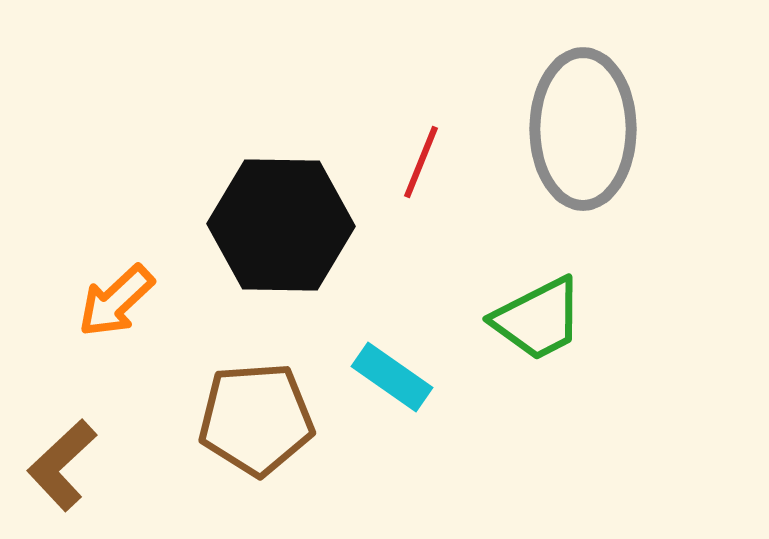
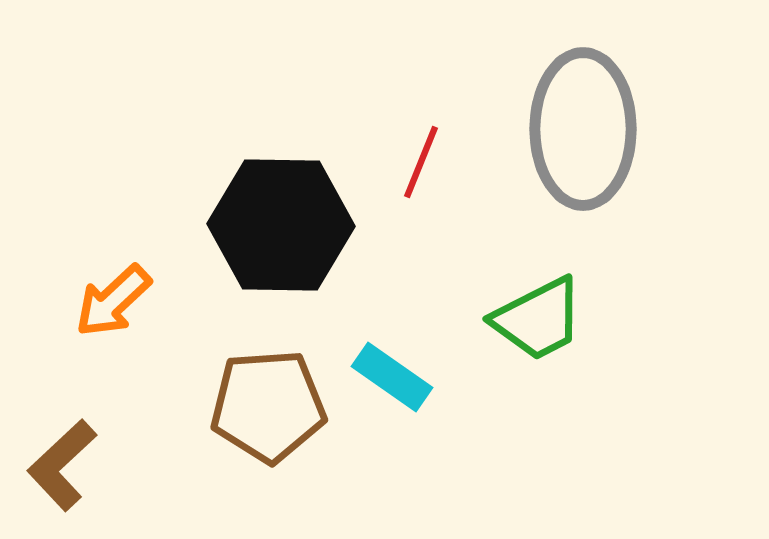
orange arrow: moved 3 px left
brown pentagon: moved 12 px right, 13 px up
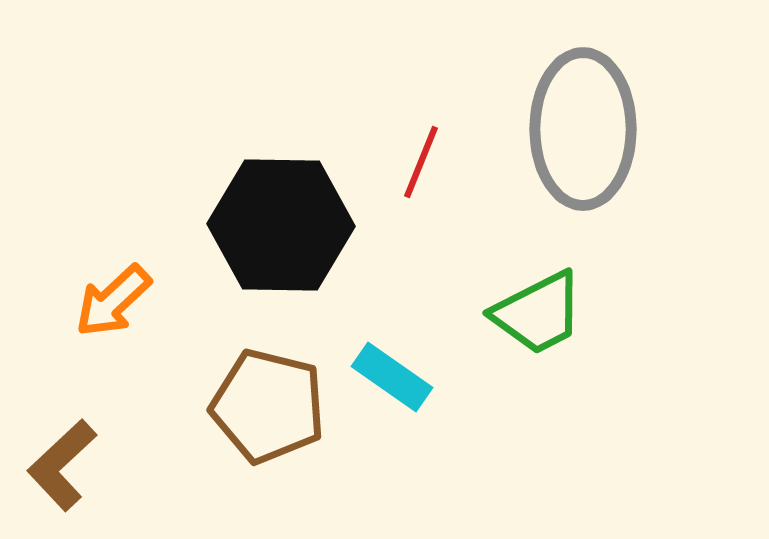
green trapezoid: moved 6 px up
brown pentagon: rotated 18 degrees clockwise
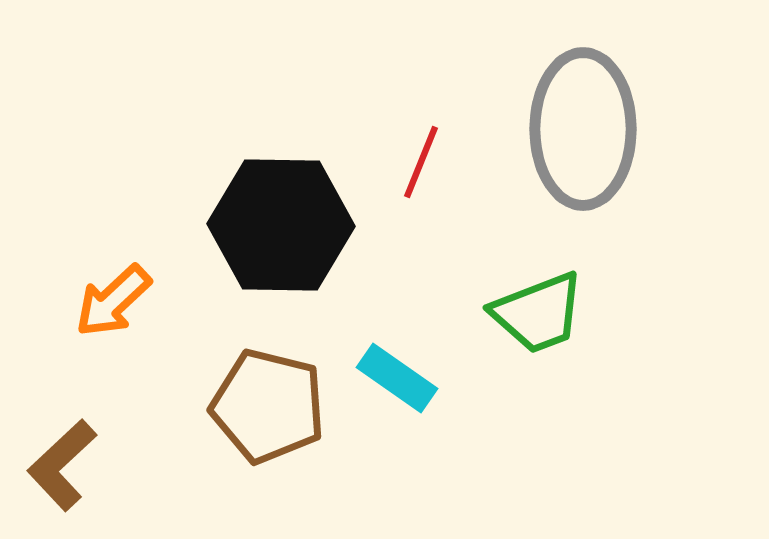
green trapezoid: rotated 6 degrees clockwise
cyan rectangle: moved 5 px right, 1 px down
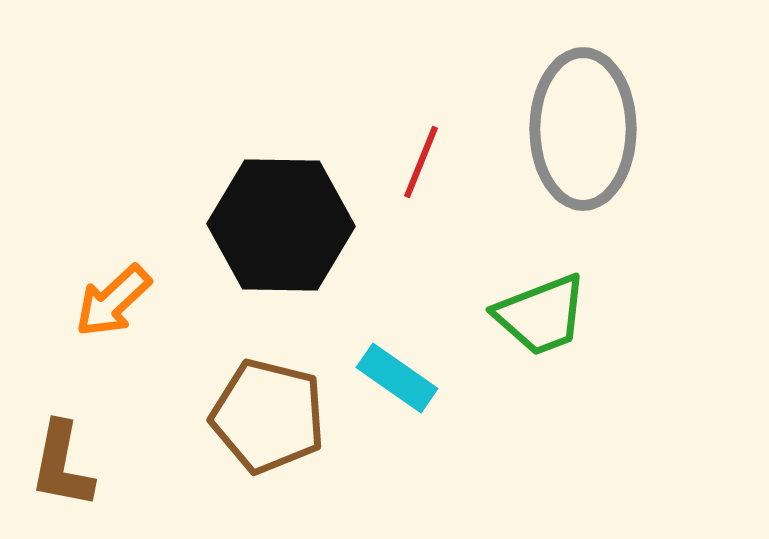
green trapezoid: moved 3 px right, 2 px down
brown pentagon: moved 10 px down
brown L-shape: rotated 36 degrees counterclockwise
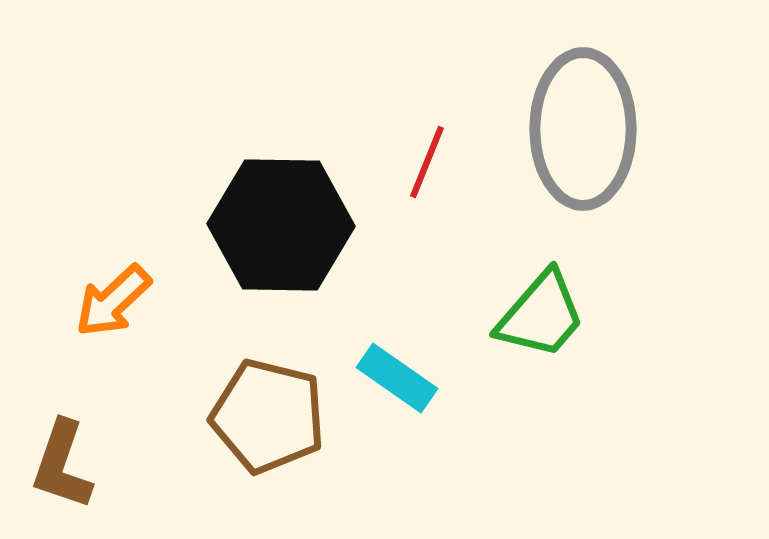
red line: moved 6 px right
green trapezoid: rotated 28 degrees counterclockwise
brown L-shape: rotated 8 degrees clockwise
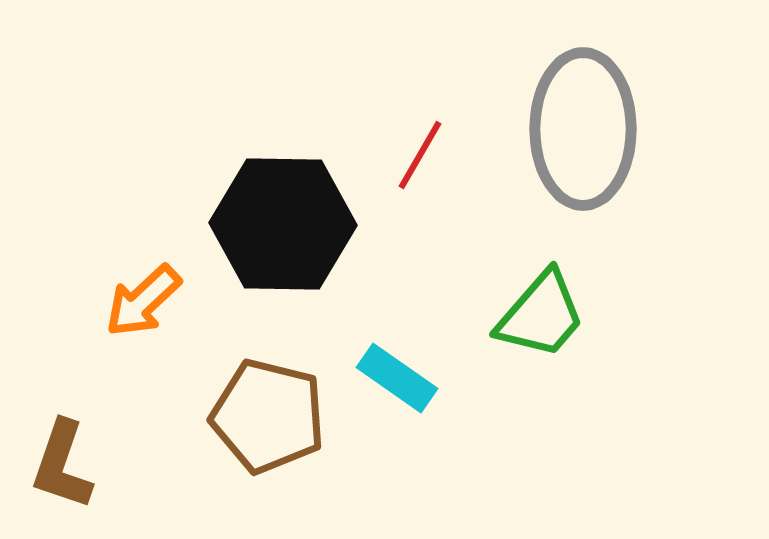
red line: moved 7 px left, 7 px up; rotated 8 degrees clockwise
black hexagon: moved 2 px right, 1 px up
orange arrow: moved 30 px right
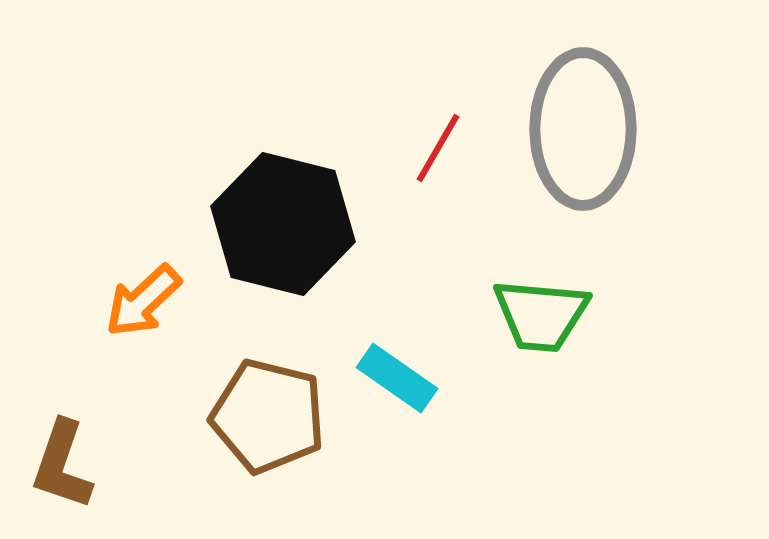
red line: moved 18 px right, 7 px up
black hexagon: rotated 13 degrees clockwise
green trapezoid: rotated 54 degrees clockwise
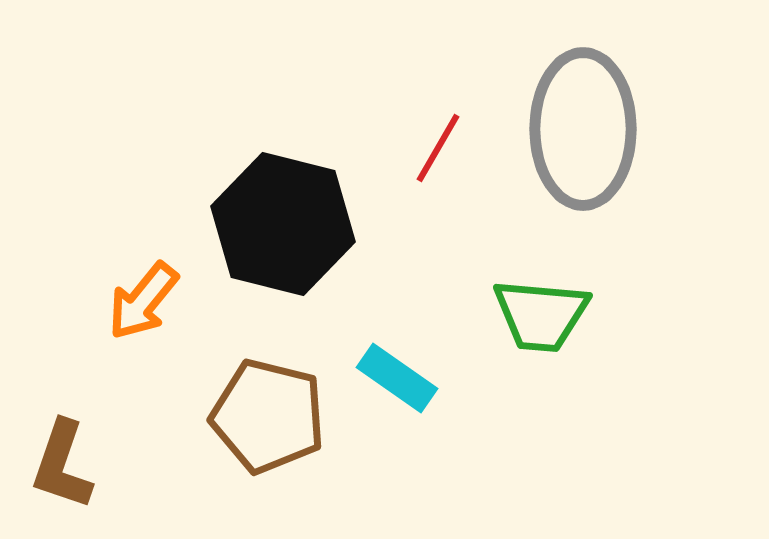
orange arrow: rotated 8 degrees counterclockwise
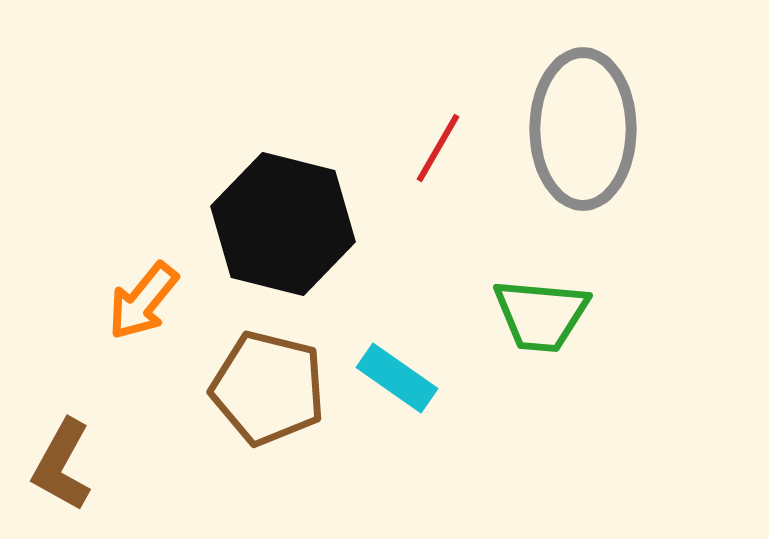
brown pentagon: moved 28 px up
brown L-shape: rotated 10 degrees clockwise
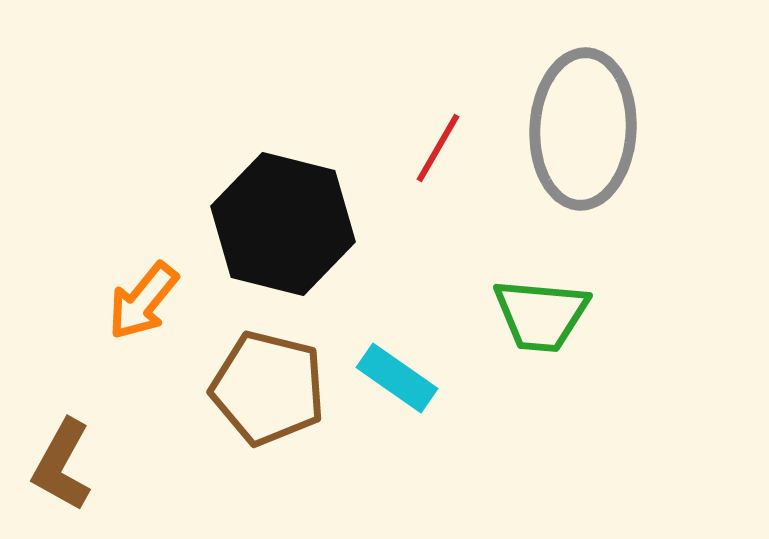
gray ellipse: rotated 3 degrees clockwise
